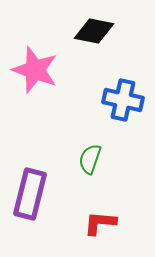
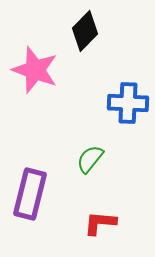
black diamond: moved 9 px left; rotated 57 degrees counterclockwise
blue cross: moved 5 px right, 3 px down; rotated 9 degrees counterclockwise
green semicircle: rotated 20 degrees clockwise
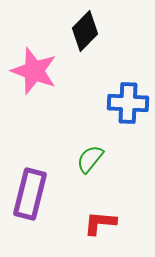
pink star: moved 1 px left, 1 px down
